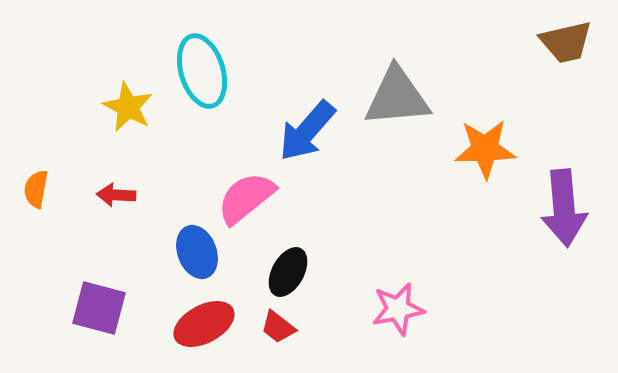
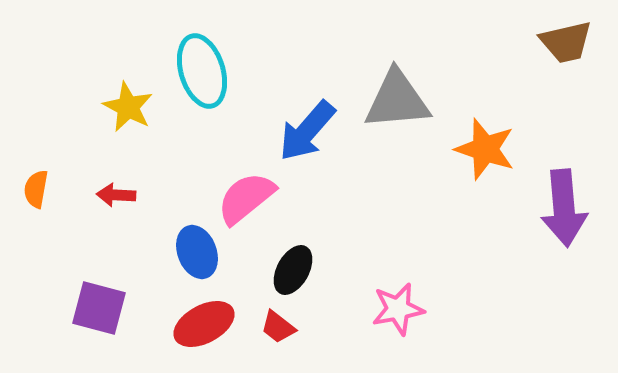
gray triangle: moved 3 px down
orange star: rotated 20 degrees clockwise
black ellipse: moved 5 px right, 2 px up
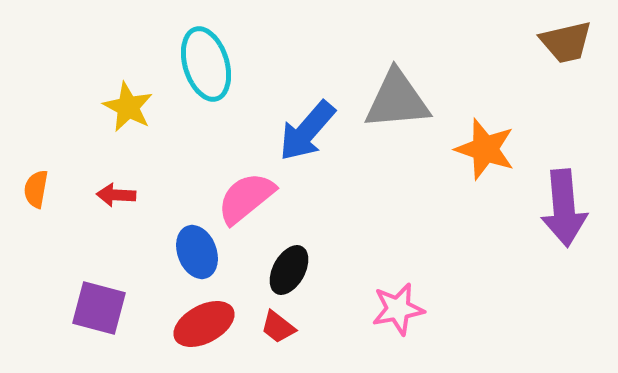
cyan ellipse: moved 4 px right, 7 px up
black ellipse: moved 4 px left
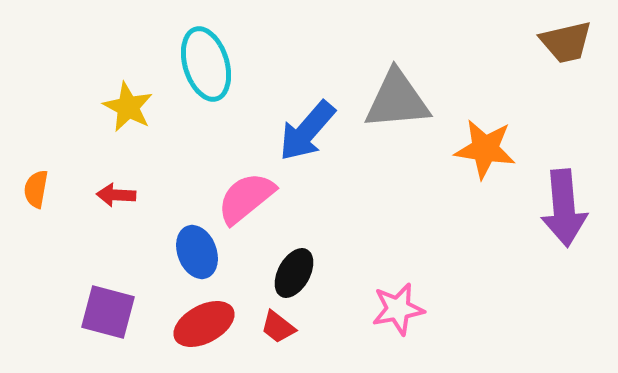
orange star: rotated 10 degrees counterclockwise
black ellipse: moved 5 px right, 3 px down
purple square: moved 9 px right, 4 px down
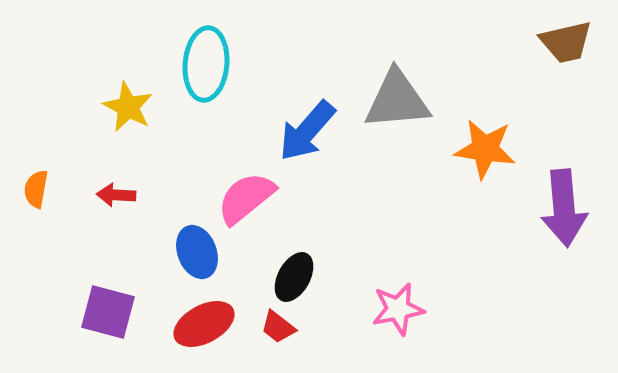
cyan ellipse: rotated 22 degrees clockwise
black ellipse: moved 4 px down
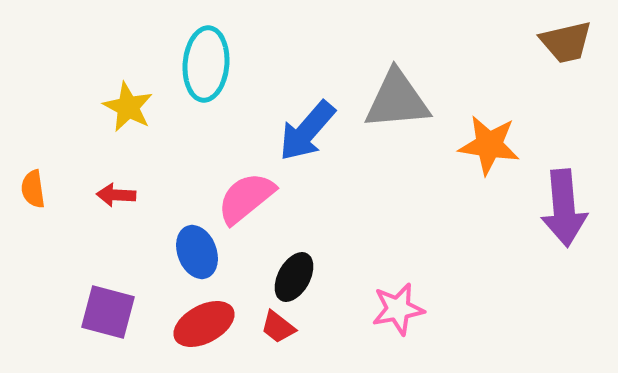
orange star: moved 4 px right, 4 px up
orange semicircle: moved 3 px left; rotated 18 degrees counterclockwise
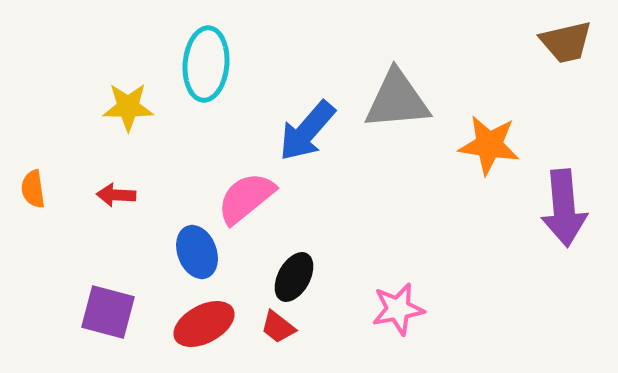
yellow star: rotated 27 degrees counterclockwise
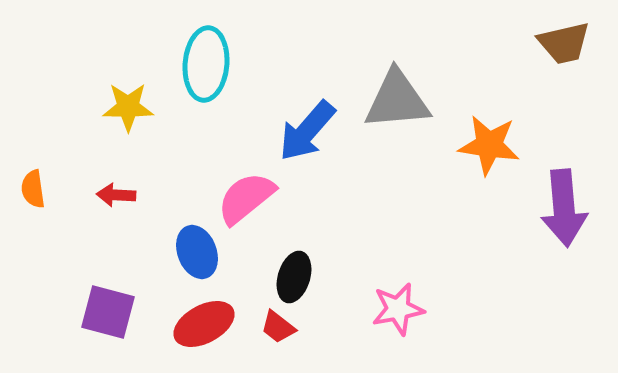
brown trapezoid: moved 2 px left, 1 px down
black ellipse: rotated 12 degrees counterclockwise
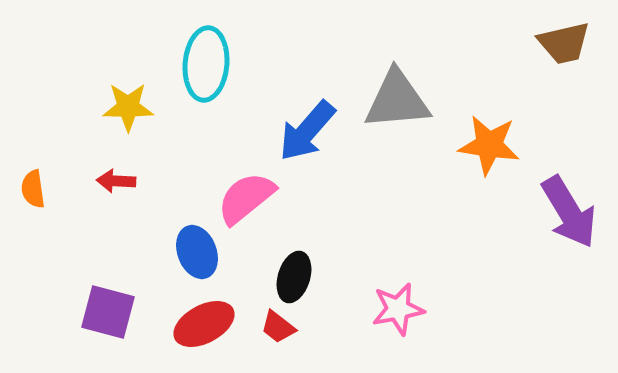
red arrow: moved 14 px up
purple arrow: moved 5 px right, 4 px down; rotated 26 degrees counterclockwise
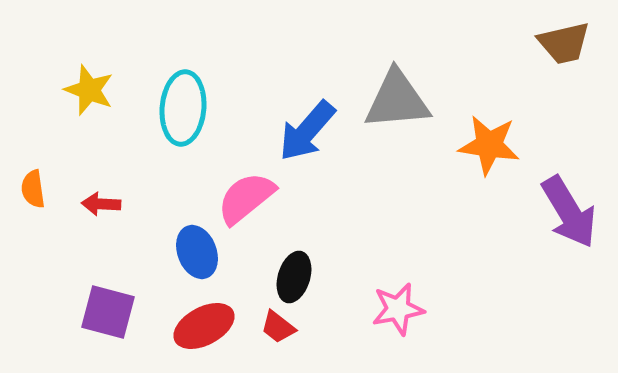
cyan ellipse: moved 23 px left, 44 px down
yellow star: moved 39 px left, 17 px up; rotated 21 degrees clockwise
red arrow: moved 15 px left, 23 px down
red ellipse: moved 2 px down
